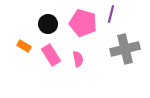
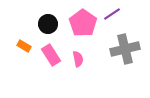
purple line: moved 1 px right; rotated 42 degrees clockwise
pink pentagon: rotated 20 degrees clockwise
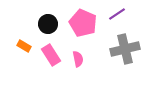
purple line: moved 5 px right
pink pentagon: rotated 12 degrees counterclockwise
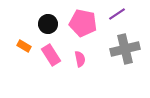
pink pentagon: rotated 12 degrees counterclockwise
pink semicircle: moved 2 px right
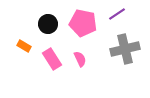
pink rectangle: moved 1 px right, 4 px down
pink semicircle: rotated 14 degrees counterclockwise
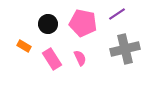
pink semicircle: moved 1 px up
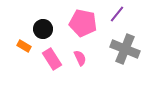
purple line: rotated 18 degrees counterclockwise
black circle: moved 5 px left, 5 px down
gray cross: rotated 36 degrees clockwise
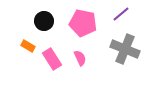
purple line: moved 4 px right; rotated 12 degrees clockwise
black circle: moved 1 px right, 8 px up
orange rectangle: moved 4 px right
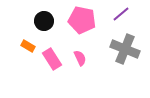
pink pentagon: moved 1 px left, 3 px up
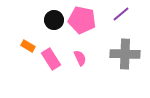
black circle: moved 10 px right, 1 px up
gray cross: moved 5 px down; rotated 20 degrees counterclockwise
pink rectangle: moved 1 px left
